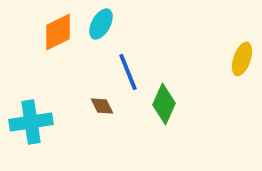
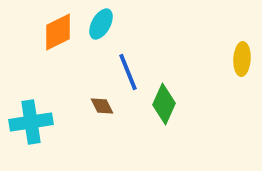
yellow ellipse: rotated 16 degrees counterclockwise
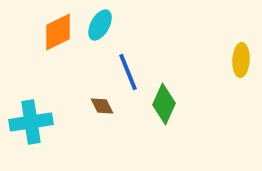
cyan ellipse: moved 1 px left, 1 px down
yellow ellipse: moved 1 px left, 1 px down
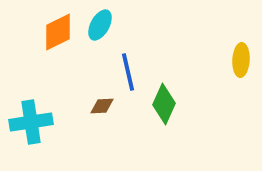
blue line: rotated 9 degrees clockwise
brown diamond: rotated 65 degrees counterclockwise
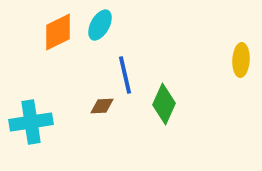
blue line: moved 3 px left, 3 px down
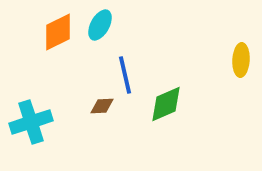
green diamond: moved 2 px right; rotated 42 degrees clockwise
cyan cross: rotated 9 degrees counterclockwise
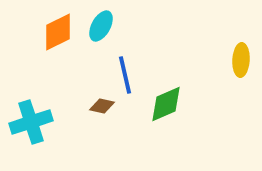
cyan ellipse: moved 1 px right, 1 px down
brown diamond: rotated 15 degrees clockwise
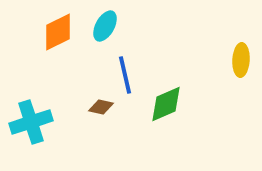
cyan ellipse: moved 4 px right
brown diamond: moved 1 px left, 1 px down
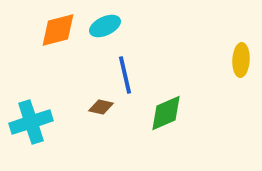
cyan ellipse: rotated 36 degrees clockwise
orange diamond: moved 2 px up; rotated 12 degrees clockwise
green diamond: moved 9 px down
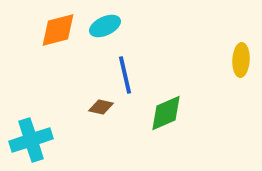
cyan cross: moved 18 px down
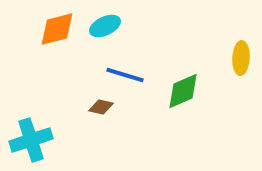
orange diamond: moved 1 px left, 1 px up
yellow ellipse: moved 2 px up
blue line: rotated 60 degrees counterclockwise
green diamond: moved 17 px right, 22 px up
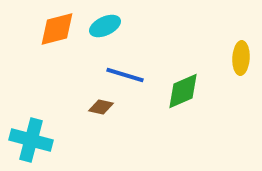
cyan cross: rotated 33 degrees clockwise
